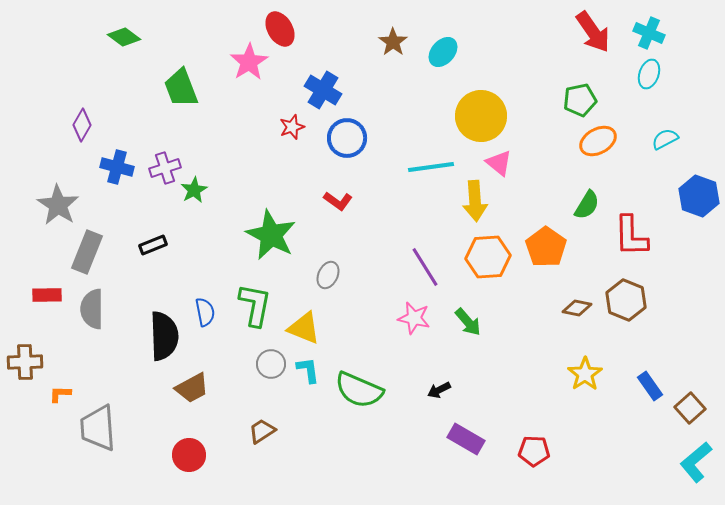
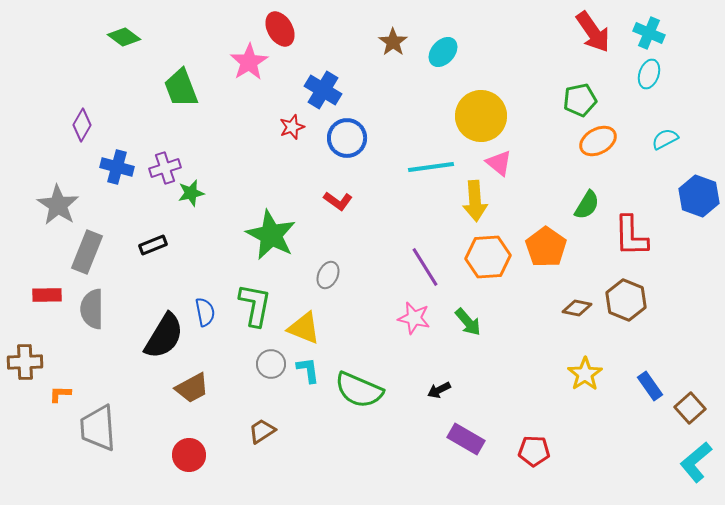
green star at (194, 190): moved 3 px left, 3 px down; rotated 16 degrees clockwise
black semicircle at (164, 336): rotated 33 degrees clockwise
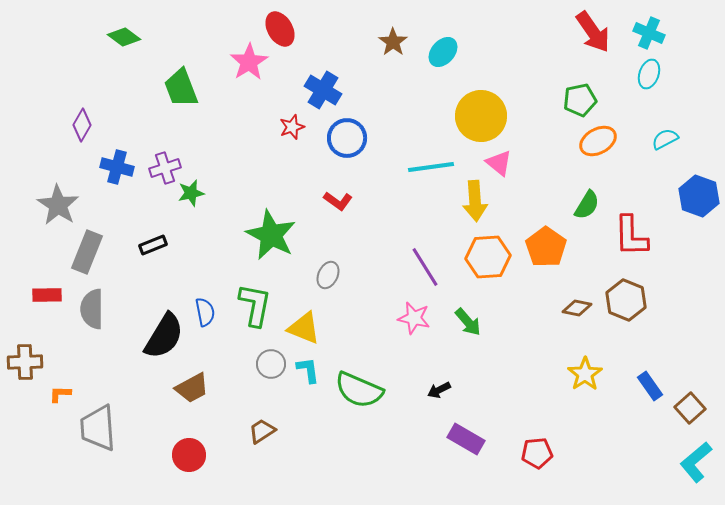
red pentagon at (534, 451): moved 3 px right, 2 px down; rotated 8 degrees counterclockwise
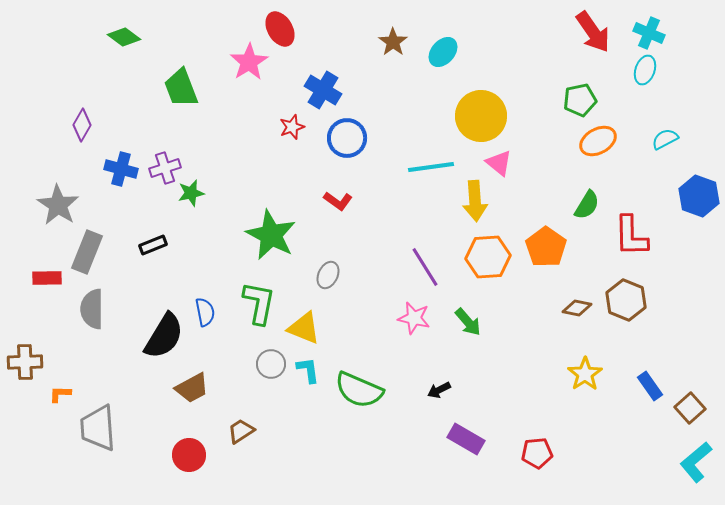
cyan ellipse at (649, 74): moved 4 px left, 4 px up
blue cross at (117, 167): moved 4 px right, 2 px down
red rectangle at (47, 295): moved 17 px up
green L-shape at (255, 305): moved 4 px right, 2 px up
brown trapezoid at (262, 431): moved 21 px left
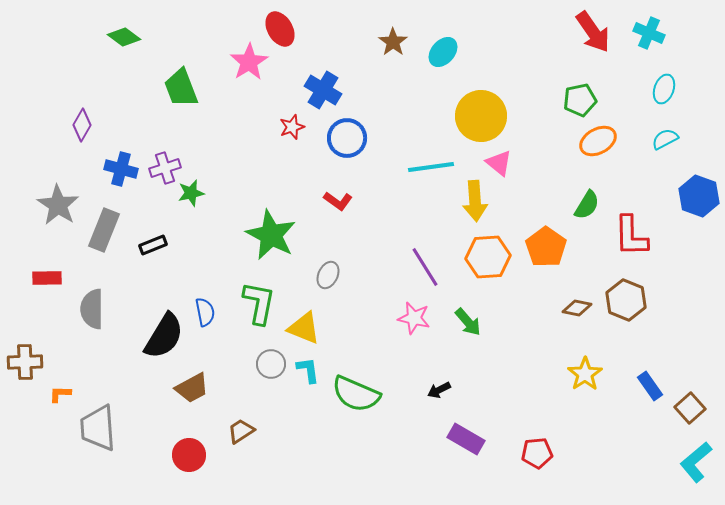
cyan ellipse at (645, 70): moved 19 px right, 19 px down
gray rectangle at (87, 252): moved 17 px right, 22 px up
green semicircle at (359, 390): moved 3 px left, 4 px down
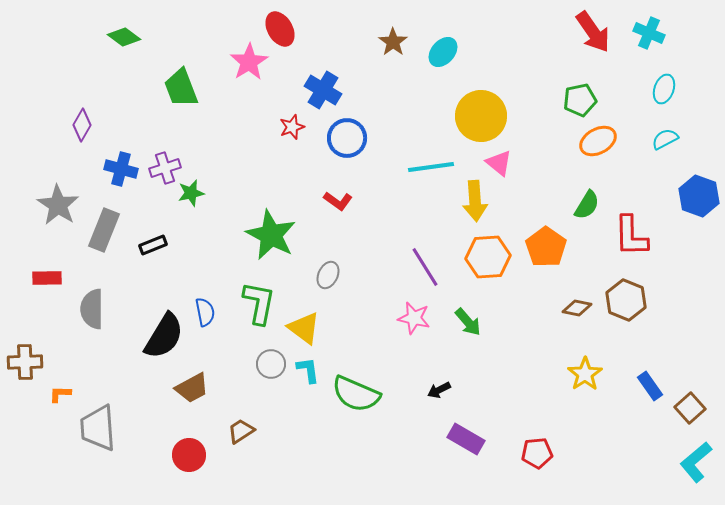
yellow triangle at (304, 328): rotated 15 degrees clockwise
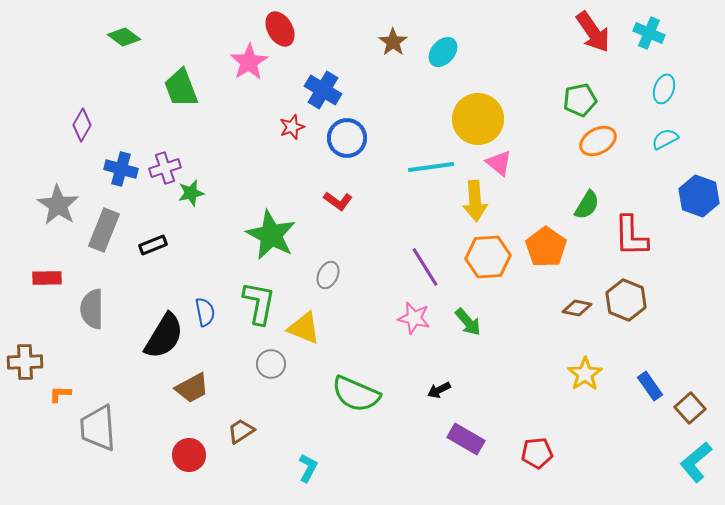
yellow circle at (481, 116): moved 3 px left, 3 px down
yellow triangle at (304, 328): rotated 15 degrees counterclockwise
cyan L-shape at (308, 370): moved 98 px down; rotated 36 degrees clockwise
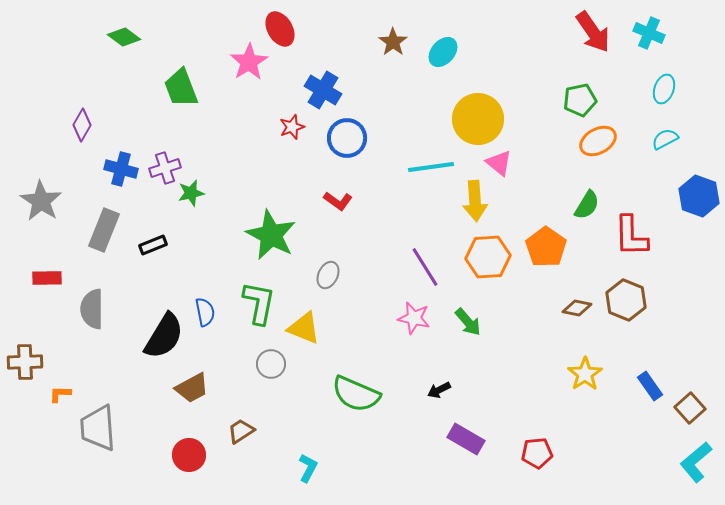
gray star at (58, 205): moved 17 px left, 4 px up
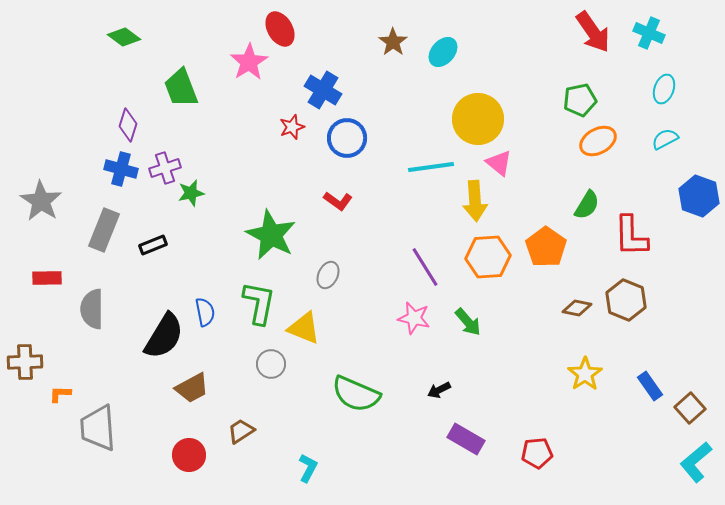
purple diamond at (82, 125): moved 46 px right; rotated 12 degrees counterclockwise
